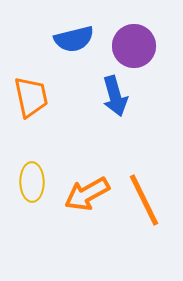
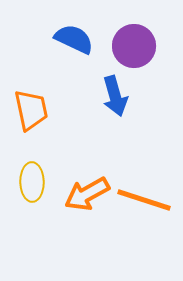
blue semicircle: rotated 141 degrees counterclockwise
orange trapezoid: moved 13 px down
orange line: rotated 46 degrees counterclockwise
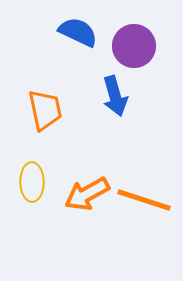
blue semicircle: moved 4 px right, 7 px up
orange trapezoid: moved 14 px right
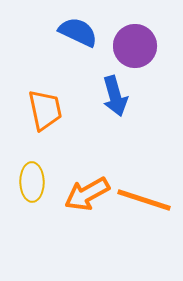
purple circle: moved 1 px right
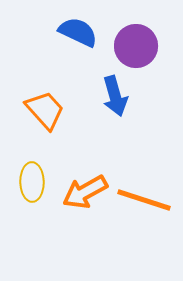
purple circle: moved 1 px right
orange trapezoid: rotated 30 degrees counterclockwise
orange arrow: moved 2 px left, 2 px up
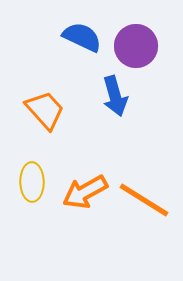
blue semicircle: moved 4 px right, 5 px down
orange line: rotated 14 degrees clockwise
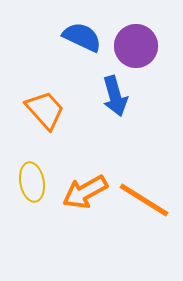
yellow ellipse: rotated 9 degrees counterclockwise
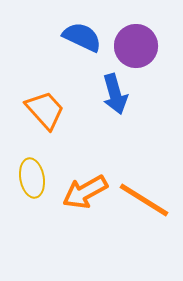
blue arrow: moved 2 px up
yellow ellipse: moved 4 px up
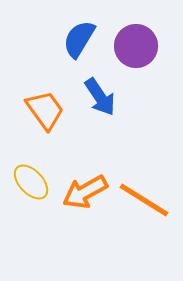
blue semicircle: moved 3 px left, 2 px down; rotated 84 degrees counterclockwise
blue arrow: moved 15 px left, 3 px down; rotated 18 degrees counterclockwise
orange trapezoid: rotated 6 degrees clockwise
yellow ellipse: moved 1 px left, 4 px down; rotated 33 degrees counterclockwise
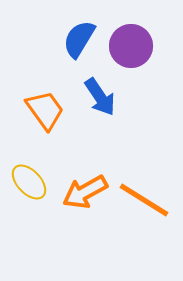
purple circle: moved 5 px left
yellow ellipse: moved 2 px left
